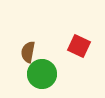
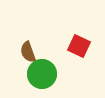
brown semicircle: rotated 30 degrees counterclockwise
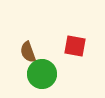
red square: moved 4 px left; rotated 15 degrees counterclockwise
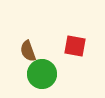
brown semicircle: moved 1 px up
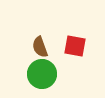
brown semicircle: moved 12 px right, 4 px up
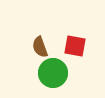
green circle: moved 11 px right, 1 px up
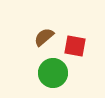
brown semicircle: moved 4 px right, 10 px up; rotated 70 degrees clockwise
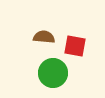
brown semicircle: rotated 45 degrees clockwise
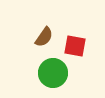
brown semicircle: rotated 120 degrees clockwise
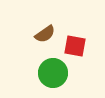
brown semicircle: moved 1 px right, 3 px up; rotated 20 degrees clockwise
